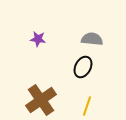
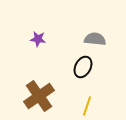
gray semicircle: moved 3 px right
brown cross: moved 2 px left, 4 px up
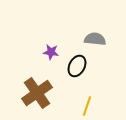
purple star: moved 13 px right, 13 px down
black ellipse: moved 6 px left, 1 px up
brown cross: moved 2 px left, 3 px up
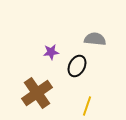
purple star: rotated 14 degrees counterclockwise
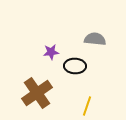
black ellipse: moved 2 px left; rotated 65 degrees clockwise
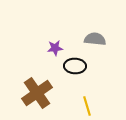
purple star: moved 4 px right, 4 px up
yellow line: rotated 36 degrees counterclockwise
